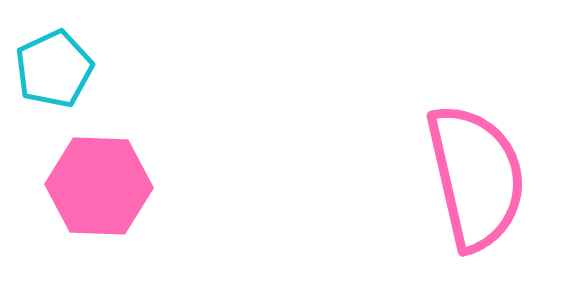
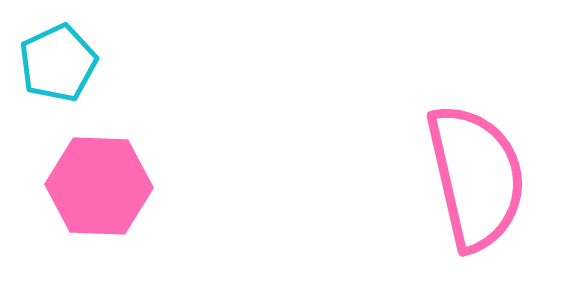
cyan pentagon: moved 4 px right, 6 px up
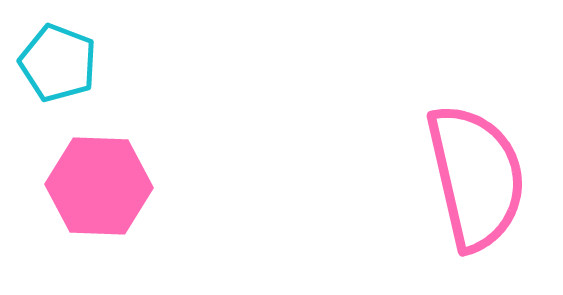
cyan pentagon: rotated 26 degrees counterclockwise
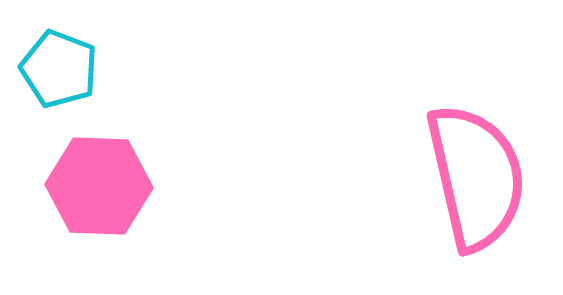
cyan pentagon: moved 1 px right, 6 px down
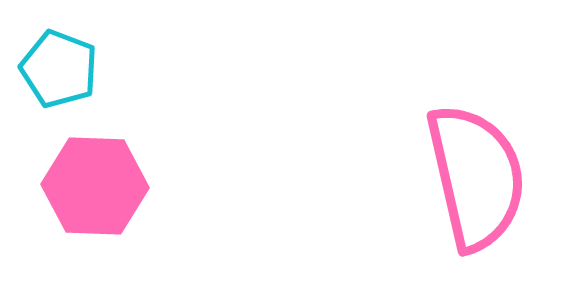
pink hexagon: moved 4 px left
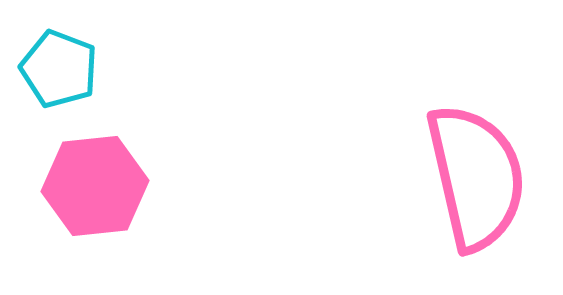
pink hexagon: rotated 8 degrees counterclockwise
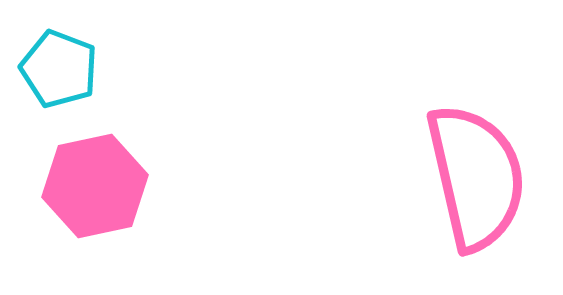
pink hexagon: rotated 6 degrees counterclockwise
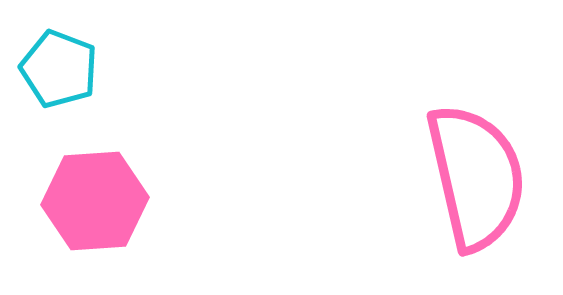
pink hexagon: moved 15 px down; rotated 8 degrees clockwise
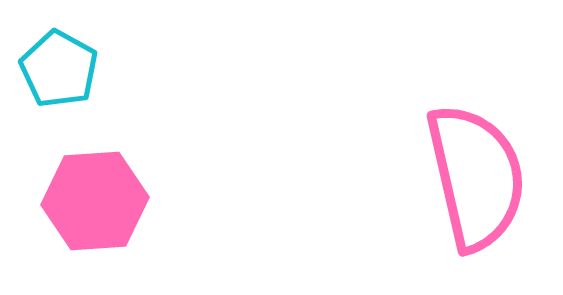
cyan pentagon: rotated 8 degrees clockwise
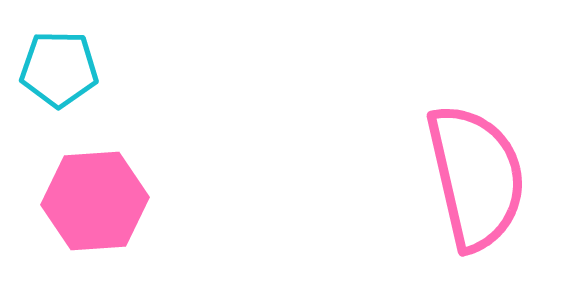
cyan pentagon: rotated 28 degrees counterclockwise
